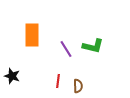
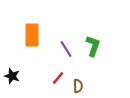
green L-shape: rotated 85 degrees counterclockwise
red line: moved 3 px up; rotated 32 degrees clockwise
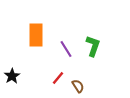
orange rectangle: moved 4 px right
black star: rotated 21 degrees clockwise
brown semicircle: rotated 32 degrees counterclockwise
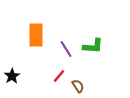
green L-shape: rotated 75 degrees clockwise
red line: moved 1 px right, 2 px up
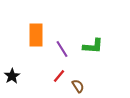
purple line: moved 4 px left
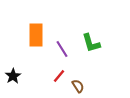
green L-shape: moved 2 px left, 3 px up; rotated 70 degrees clockwise
black star: moved 1 px right
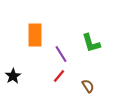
orange rectangle: moved 1 px left
purple line: moved 1 px left, 5 px down
brown semicircle: moved 10 px right
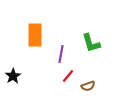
purple line: rotated 42 degrees clockwise
red line: moved 9 px right
brown semicircle: rotated 104 degrees clockwise
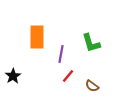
orange rectangle: moved 2 px right, 2 px down
brown semicircle: moved 4 px right; rotated 56 degrees clockwise
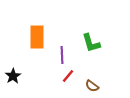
purple line: moved 1 px right, 1 px down; rotated 12 degrees counterclockwise
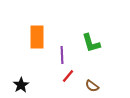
black star: moved 8 px right, 9 px down
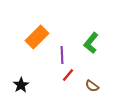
orange rectangle: rotated 45 degrees clockwise
green L-shape: rotated 55 degrees clockwise
red line: moved 1 px up
